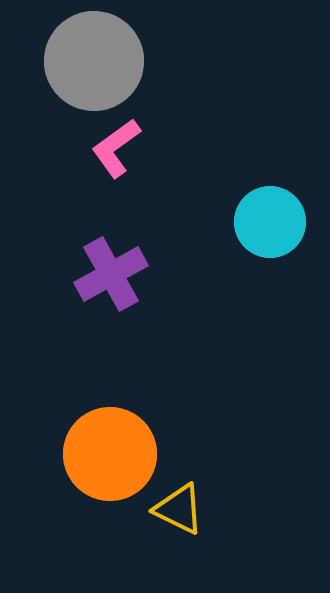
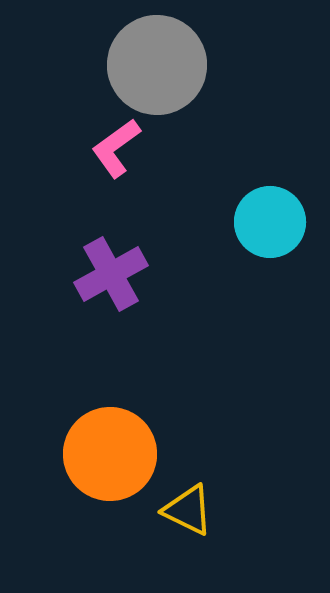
gray circle: moved 63 px right, 4 px down
yellow triangle: moved 9 px right, 1 px down
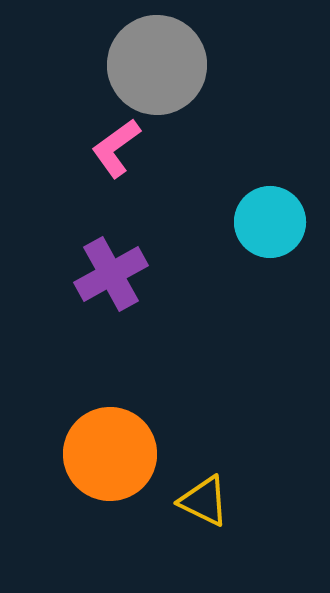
yellow triangle: moved 16 px right, 9 px up
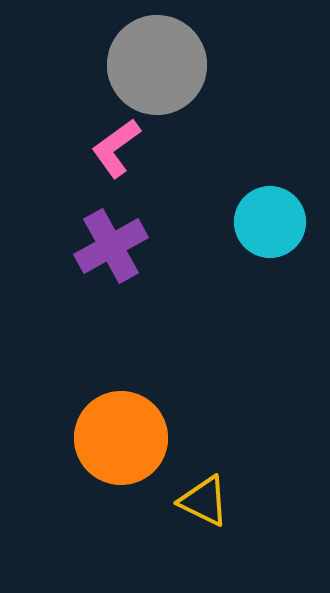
purple cross: moved 28 px up
orange circle: moved 11 px right, 16 px up
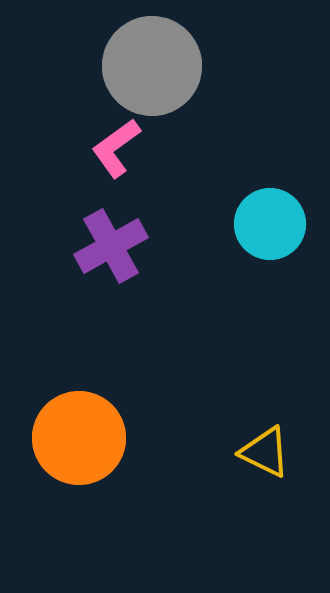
gray circle: moved 5 px left, 1 px down
cyan circle: moved 2 px down
orange circle: moved 42 px left
yellow triangle: moved 61 px right, 49 px up
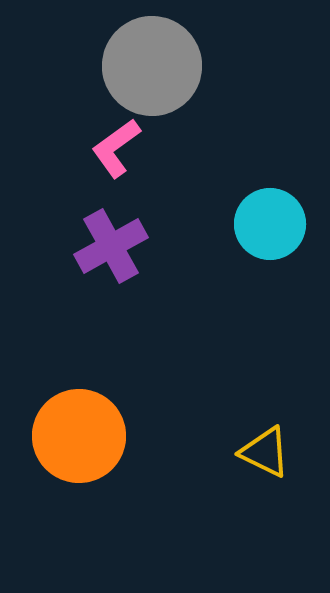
orange circle: moved 2 px up
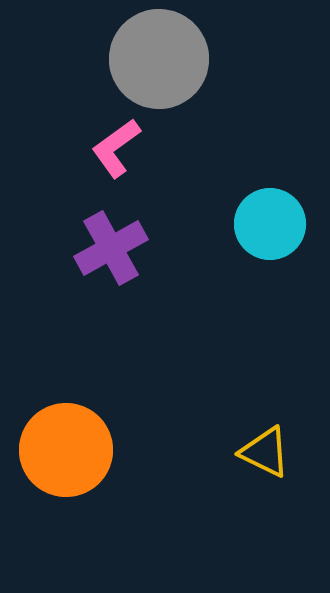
gray circle: moved 7 px right, 7 px up
purple cross: moved 2 px down
orange circle: moved 13 px left, 14 px down
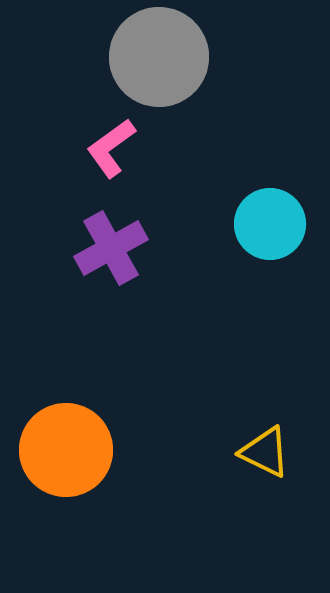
gray circle: moved 2 px up
pink L-shape: moved 5 px left
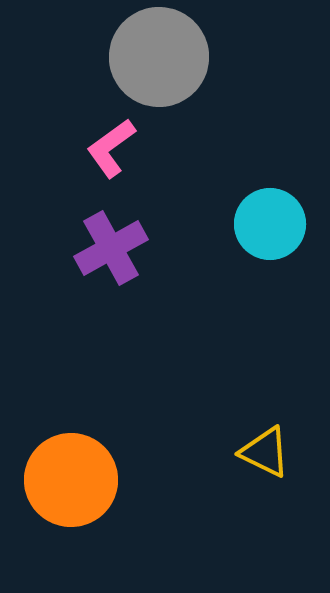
orange circle: moved 5 px right, 30 px down
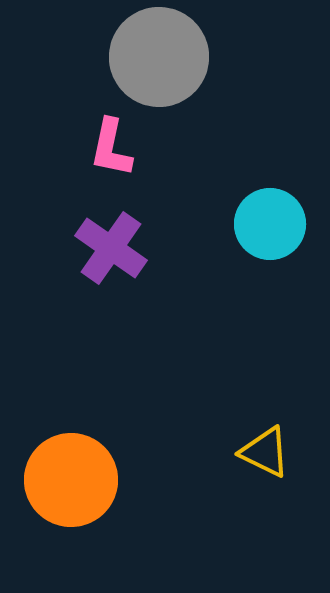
pink L-shape: rotated 42 degrees counterclockwise
purple cross: rotated 26 degrees counterclockwise
